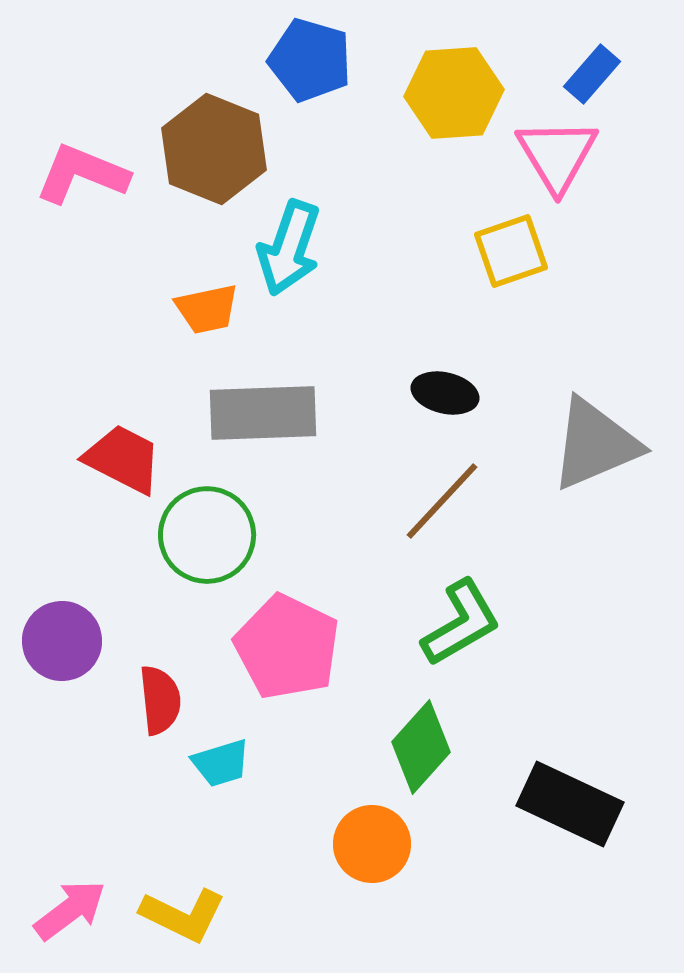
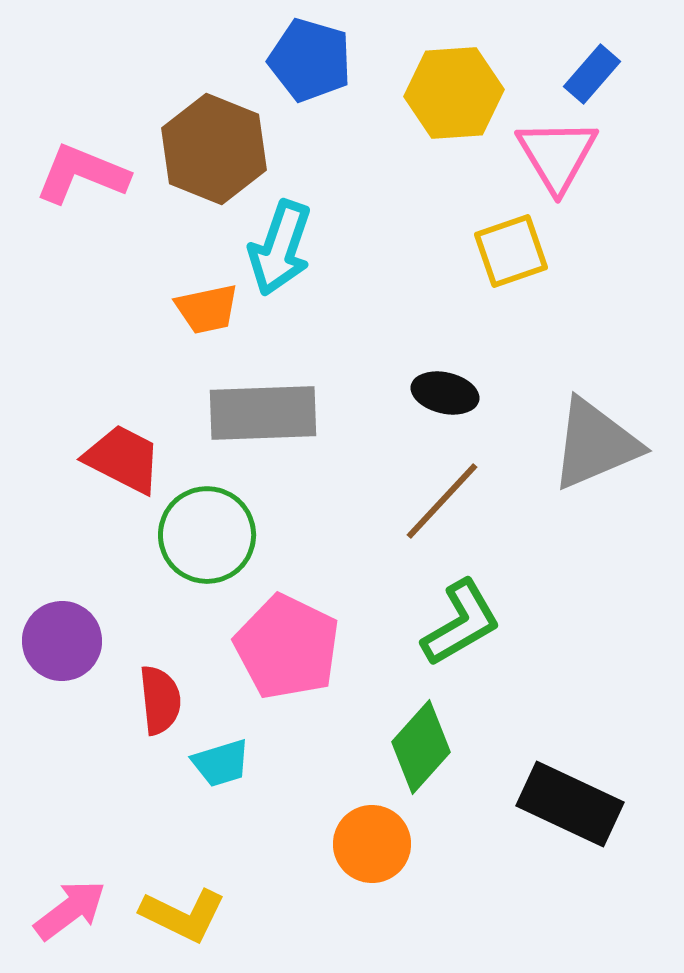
cyan arrow: moved 9 px left
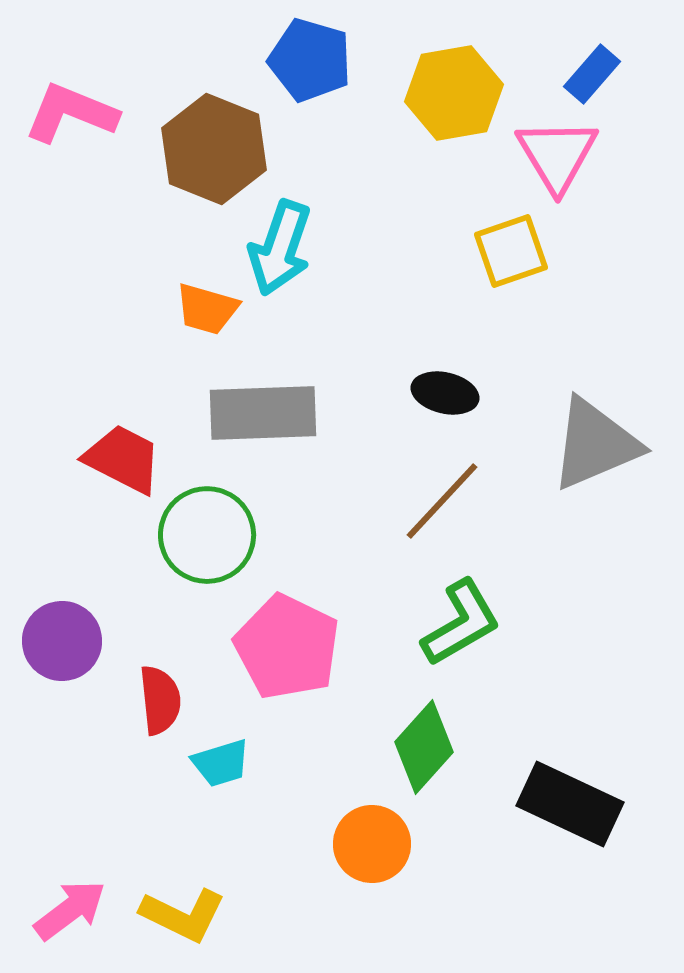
yellow hexagon: rotated 6 degrees counterclockwise
pink L-shape: moved 11 px left, 61 px up
orange trapezoid: rotated 28 degrees clockwise
green diamond: moved 3 px right
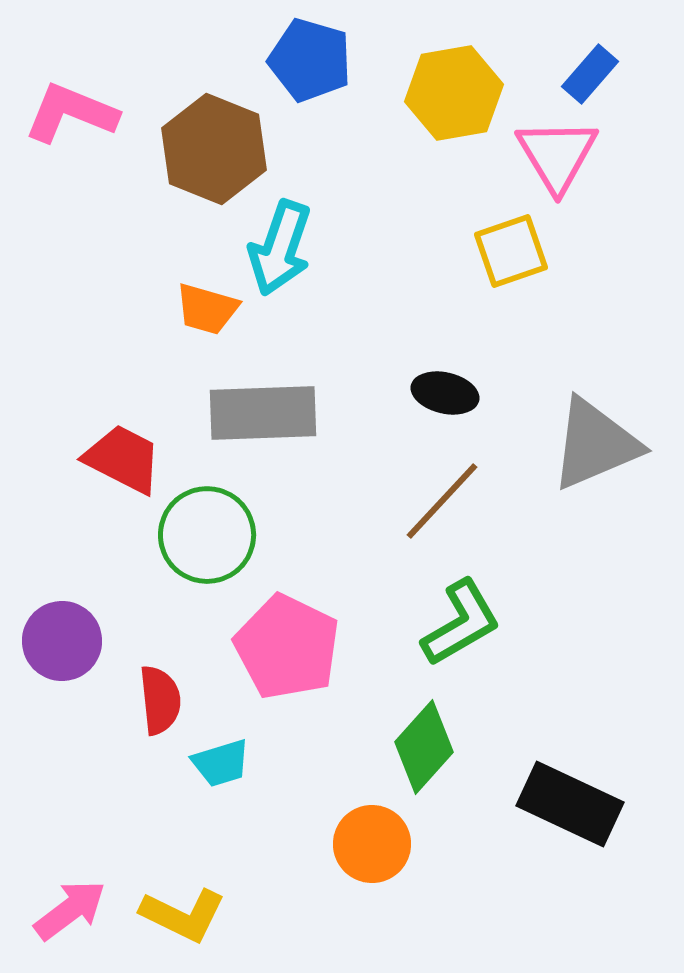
blue rectangle: moved 2 px left
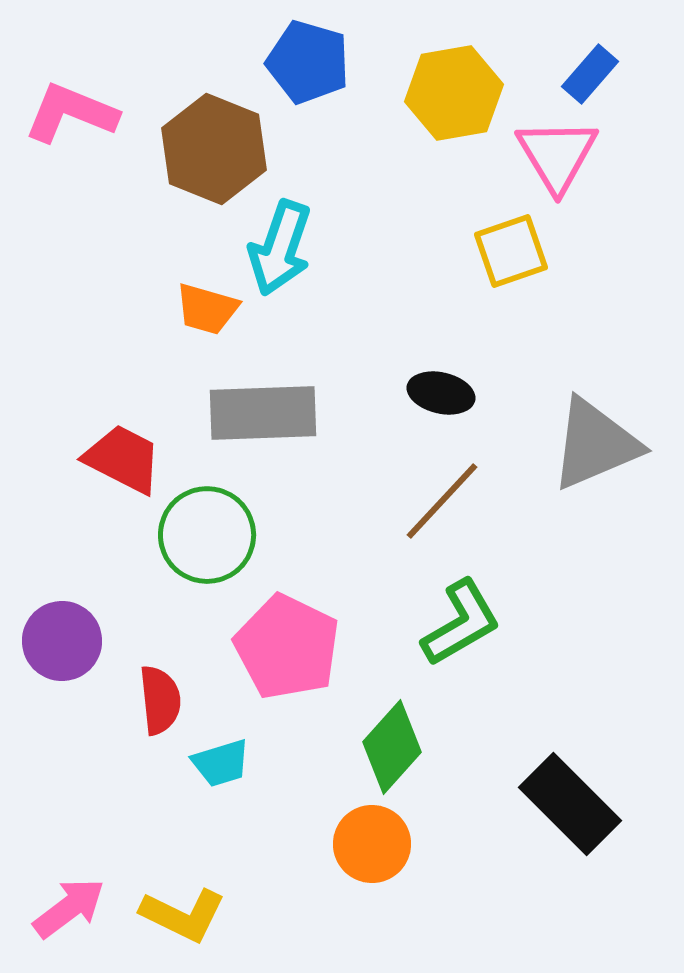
blue pentagon: moved 2 px left, 2 px down
black ellipse: moved 4 px left
green diamond: moved 32 px left
black rectangle: rotated 20 degrees clockwise
pink arrow: moved 1 px left, 2 px up
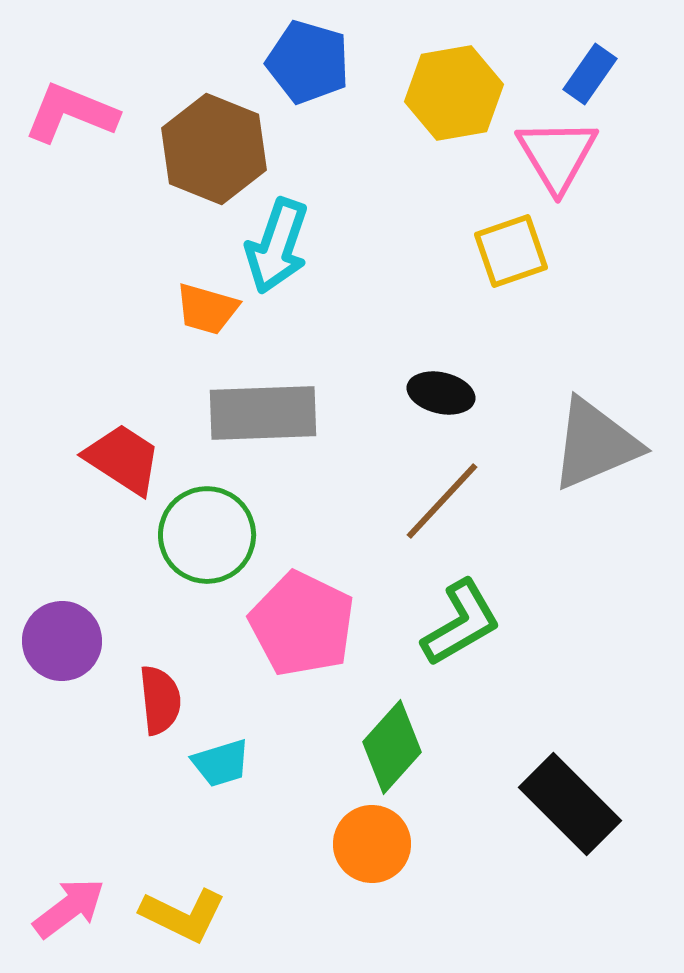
blue rectangle: rotated 6 degrees counterclockwise
cyan arrow: moved 3 px left, 2 px up
red trapezoid: rotated 6 degrees clockwise
pink pentagon: moved 15 px right, 23 px up
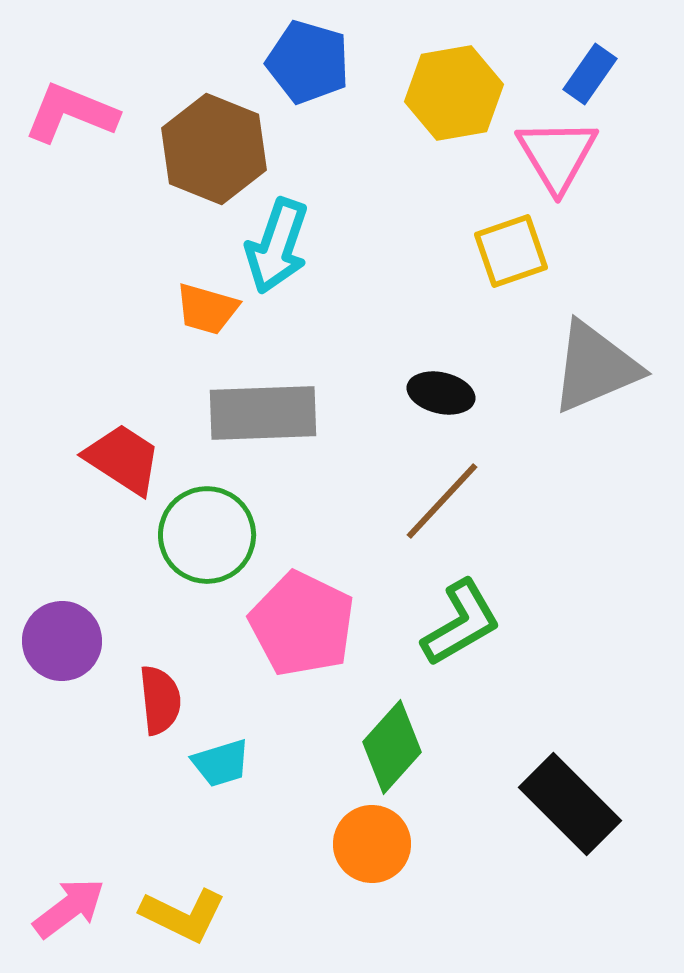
gray triangle: moved 77 px up
